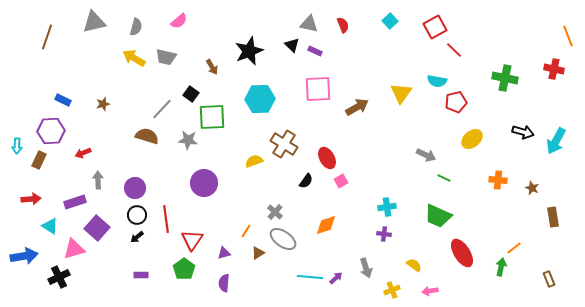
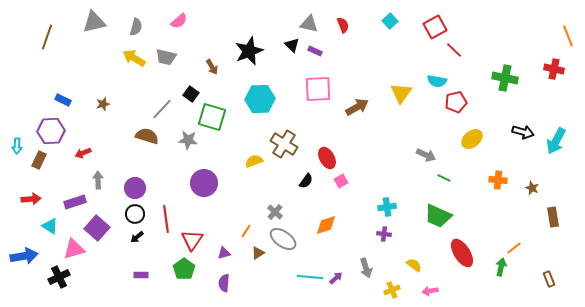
green square at (212, 117): rotated 20 degrees clockwise
black circle at (137, 215): moved 2 px left, 1 px up
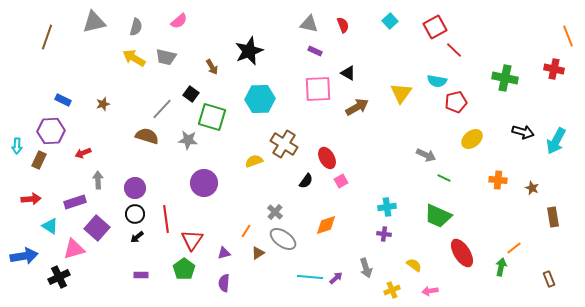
black triangle at (292, 45): moved 56 px right, 28 px down; rotated 14 degrees counterclockwise
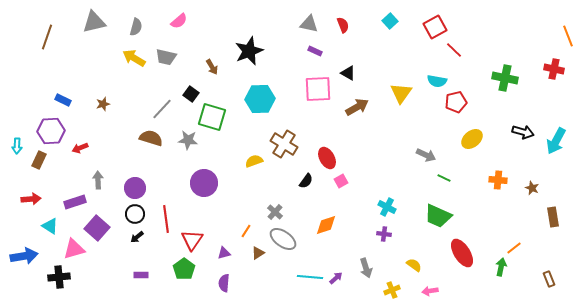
brown semicircle at (147, 136): moved 4 px right, 2 px down
red arrow at (83, 153): moved 3 px left, 5 px up
cyan cross at (387, 207): rotated 36 degrees clockwise
black cross at (59, 277): rotated 20 degrees clockwise
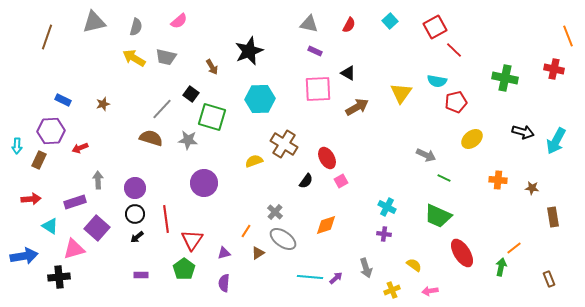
red semicircle at (343, 25): moved 6 px right; rotated 49 degrees clockwise
brown star at (532, 188): rotated 16 degrees counterclockwise
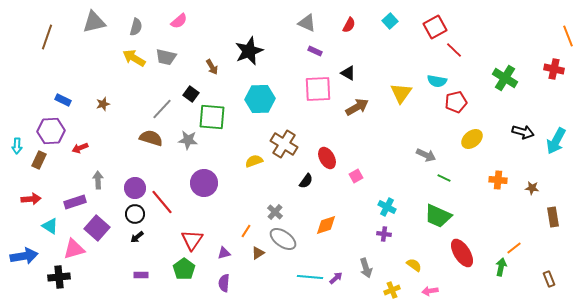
gray triangle at (309, 24): moved 2 px left, 1 px up; rotated 12 degrees clockwise
green cross at (505, 78): rotated 20 degrees clockwise
green square at (212, 117): rotated 12 degrees counterclockwise
pink square at (341, 181): moved 15 px right, 5 px up
red line at (166, 219): moved 4 px left, 17 px up; rotated 32 degrees counterclockwise
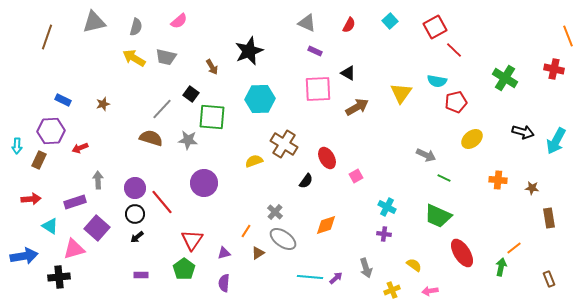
brown rectangle at (553, 217): moved 4 px left, 1 px down
